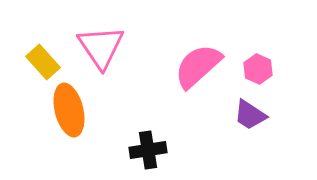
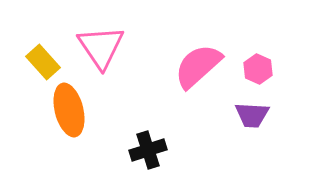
purple trapezoid: moved 2 px right; rotated 30 degrees counterclockwise
black cross: rotated 9 degrees counterclockwise
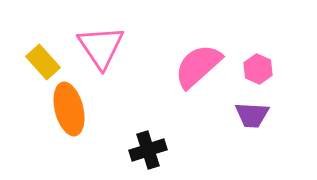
orange ellipse: moved 1 px up
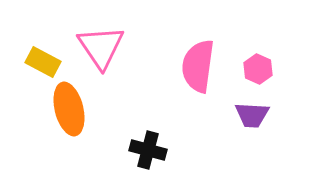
yellow rectangle: rotated 20 degrees counterclockwise
pink semicircle: rotated 40 degrees counterclockwise
black cross: rotated 33 degrees clockwise
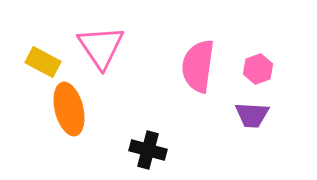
pink hexagon: rotated 16 degrees clockwise
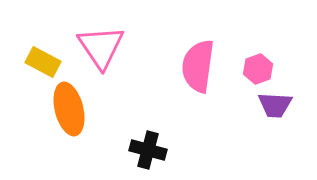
purple trapezoid: moved 23 px right, 10 px up
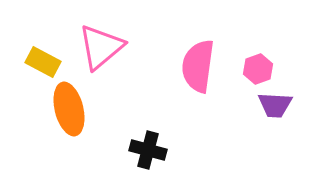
pink triangle: rotated 24 degrees clockwise
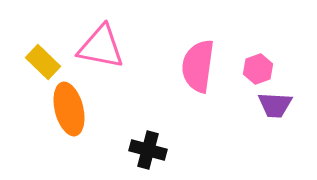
pink triangle: rotated 51 degrees clockwise
yellow rectangle: rotated 16 degrees clockwise
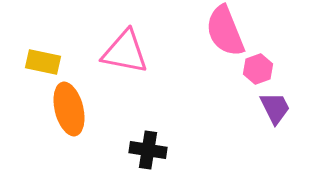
pink triangle: moved 24 px right, 5 px down
yellow rectangle: rotated 32 degrees counterclockwise
pink semicircle: moved 27 px right, 35 px up; rotated 30 degrees counterclockwise
purple trapezoid: moved 3 px down; rotated 120 degrees counterclockwise
black cross: rotated 6 degrees counterclockwise
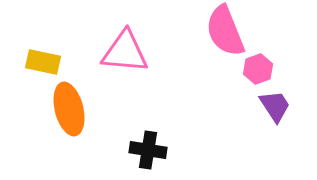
pink triangle: rotated 6 degrees counterclockwise
purple trapezoid: moved 2 px up; rotated 6 degrees counterclockwise
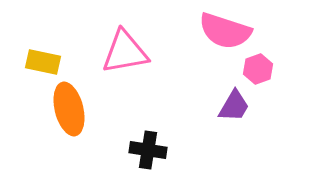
pink semicircle: rotated 50 degrees counterclockwise
pink triangle: rotated 15 degrees counterclockwise
purple trapezoid: moved 41 px left; rotated 63 degrees clockwise
